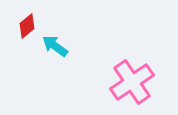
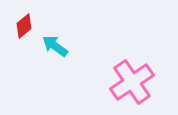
red diamond: moved 3 px left
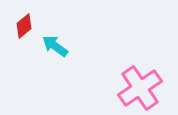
pink cross: moved 8 px right, 6 px down
